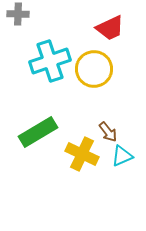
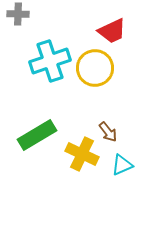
red trapezoid: moved 2 px right, 3 px down
yellow circle: moved 1 px right, 1 px up
green rectangle: moved 1 px left, 3 px down
cyan triangle: moved 9 px down
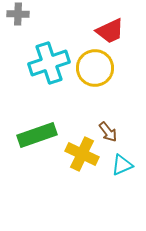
red trapezoid: moved 2 px left
cyan cross: moved 1 px left, 2 px down
green rectangle: rotated 12 degrees clockwise
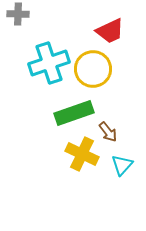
yellow circle: moved 2 px left, 1 px down
green rectangle: moved 37 px right, 22 px up
cyan triangle: rotated 25 degrees counterclockwise
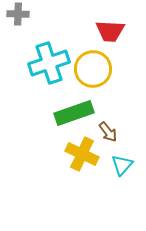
red trapezoid: rotated 28 degrees clockwise
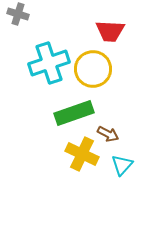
gray cross: rotated 15 degrees clockwise
brown arrow: moved 2 px down; rotated 25 degrees counterclockwise
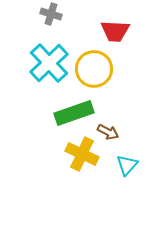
gray cross: moved 33 px right
red trapezoid: moved 5 px right
cyan cross: rotated 24 degrees counterclockwise
yellow circle: moved 1 px right
brown arrow: moved 2 px up
cyan triangle: moved 5 px right
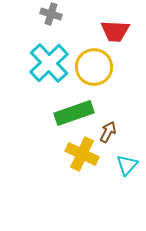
yellow circle: moved 2 px up
brown arrow: rotated 90 degrees counterclockwise
